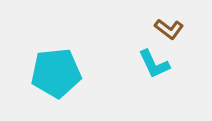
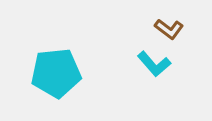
cyan L-shape: rotated 16 degrees counterclockwise
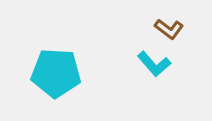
cyan pentagon: rotated 9 degrees clockwise
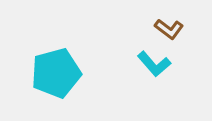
cyan pentagon: rotated 18 degrees counterclockwise
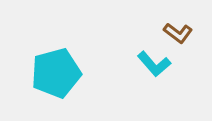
brown L-shape: moved 9 px right, 4 px down
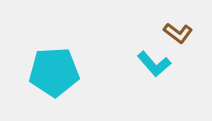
cyan pentagon: moved 2 px left, 1 px up; rotated 12 degrees clockwise
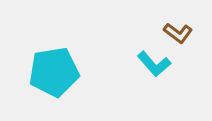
cyan pentagon: rotated 6 degrees counterclockwise
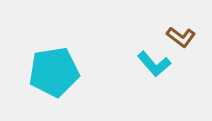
brown L-shape: moved 3 px right, 4 px down
